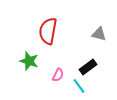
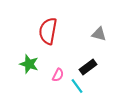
green star: moved 3 px down
cyan line: moved 2 px left
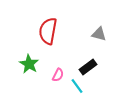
green star: rotated 12 degrees clockwise
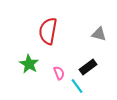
pink semicircle: moved 1 px right, 2 px up; rotated 48 degrees counterclockwise
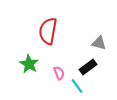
gray triangle: moved 9 px down
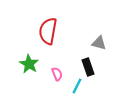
black rectangle: rotated 72 degrees counterclockwise
pink semicircle: moved 2 px left, 1 px down
cyan line: rotated 63 degrees clockwise
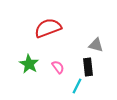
red semicircle: moved 3 px up; rotated 60 degrees clockwise
gray triangle: moved 3 px left, 2 px down
black rectangle: rotated 12 degrees clockwise
pink semicircle: moved 1 px right, 7 px up; rotated 16 degrees counterclockwise
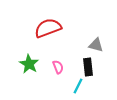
pink semicircle: rotated 16 degrees clockwise
cyan line: moved 1 px right
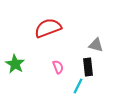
green star: moved 14 px left
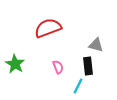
black rectangle: moved 1 px up
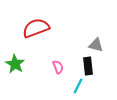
red semicircle: moved 12 px left
